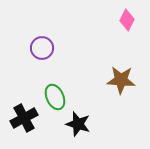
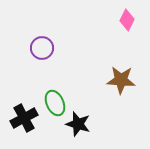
green ellipse: moved 6 px down
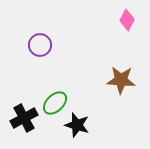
purple circle: moved 2 px left, 3 px up
green ellipse: rotated 70 degrees clockwise
black star: moved 1 px left, 1 px down
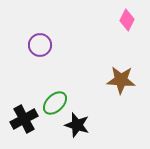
black cross: moved 1 px down
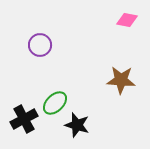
pink diamond: rotated 75 degrees clockwise
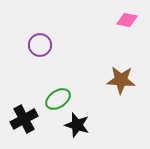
green ellipse: moved 3 px right, 4 px up; rotated 10 degrees clockwise
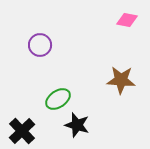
black cross: moved 2 px left, 12 px down; rotated 16 degrees counterclockwise
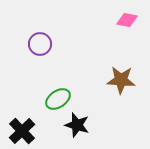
purple circle: moved 1 px up
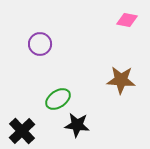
black star: rotated 10 degrees counterclockwise
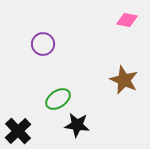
purple circle: moved 3 px right
brown star: moved 3 px right; rotated 20 degrees clockwise
black cross: moved 4 px left
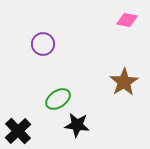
brown star: moved 2 px down; rotated 16 degrees clockwise
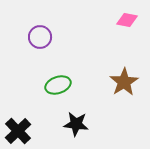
purple circle: moved 3 px left, 7 px up
green ellipse: moved 14 px up; rotated 15 degrees clockwise
black star: moved 1 px left, 1 px up
